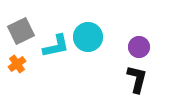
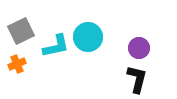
purple circle: moved 1 px down
orange cross: rotated 12 degrees clockwise
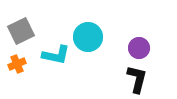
cyan L-shape: moved 9 px down; rotated 24 degrees clockwise
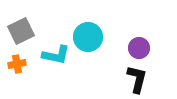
orange cross: rotated 12 degrees clockwise
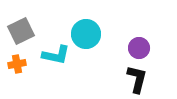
cyan circle: moved 2 px left, 3 px up
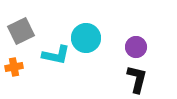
cyan circle: moved 4 px down
purple circle: moved 3 px left, 1 px up
orange cross: moved 3 px left, 3 px down
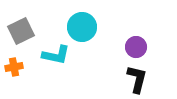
cyan circle: moved 4 px left, 11 px up
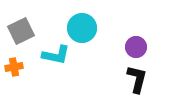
cyan circle: moved 1 px down
